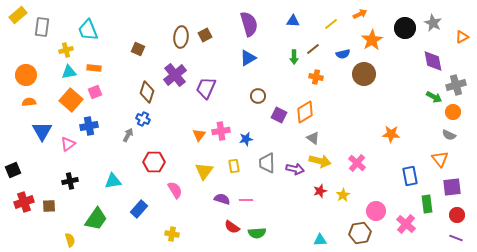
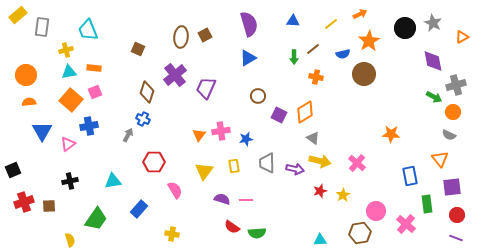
orange star at (372, 40): moved 3 px left, 1 px down
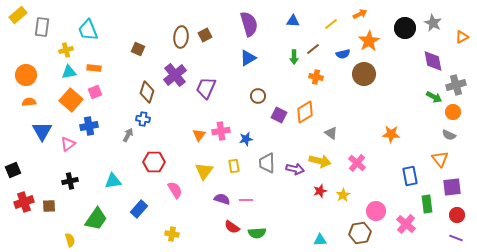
blue cross at (143, 119): rotated 16 degrees counterclockwise
gray triangle at (313, 138): moved 18 px right, 5 px up
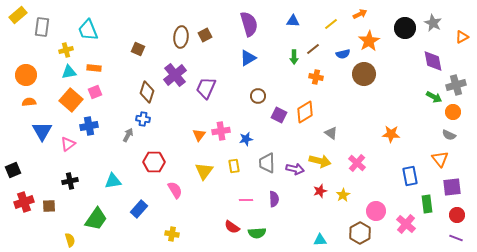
purple semicircle at (222, 199): moved 52 px right; rotated 70 degrees clockwise
brown hexagon at (360, 233): rotated 20 degrees counterclockwise
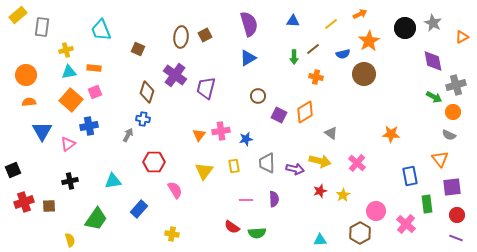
cyan trapezoid at (88, 30): moved 13 px right
purple cross at (175, 75): rotated 15 degrees counterclockwise
purple trapezoid at (206, 88): rotated 10 degrees counterclockwise
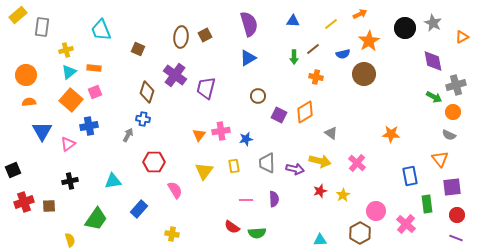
cyan triangle at (69, 72): rotated 28 degrees counterclockwise
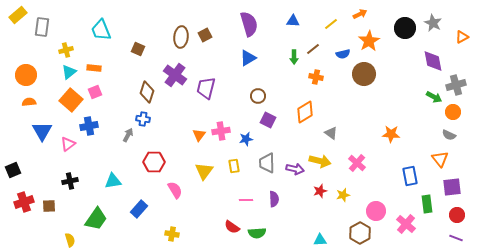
purple square at (279, 115): moved 11 px left, 5 px down
yellow star at (343, 195): rotated 16 degrees clockwise
